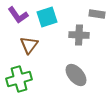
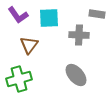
cyan square: moved 2 px right, 1 px down; rotated 15 degrees clockwise
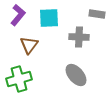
purple L-shape: rotated 105 degrees counterclockwise
gray cross: moved 2 px down
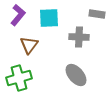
green cross: moved 1 px up
